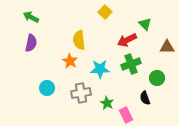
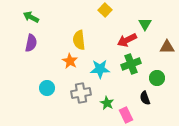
yellow square: moved 2 px up
green triangle: rotated 16 degrees clockwise
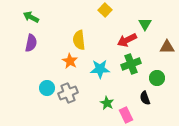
gray cross: moved 13 px left; rotated 12 degrees counterclockwise
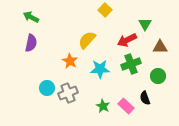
yellow semicircle: moved 8 px right; rotated 48 degrees clockwise
brown triangle: moved 7 px left
green circle: moved 1 px right, 2 px up
green star: moved 4 px left, 3 px down
pink rectangle: moved 9 px up; rotated 21 degrees counterclockwise
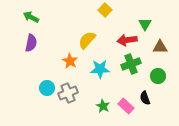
red arrow: rotated 18 degrees clockwise
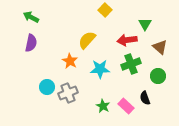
brown triangle: rotated 42 degrees clockwise
cyan circle: moved 1 px up
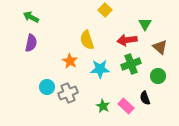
yellow semicircle: rotated 60 degrees counterclockwise
